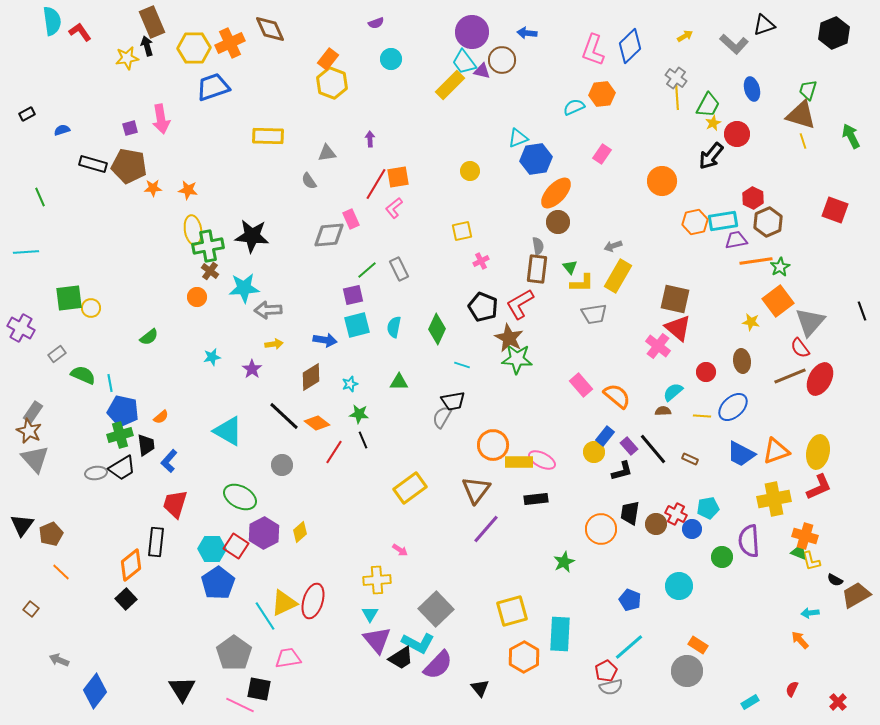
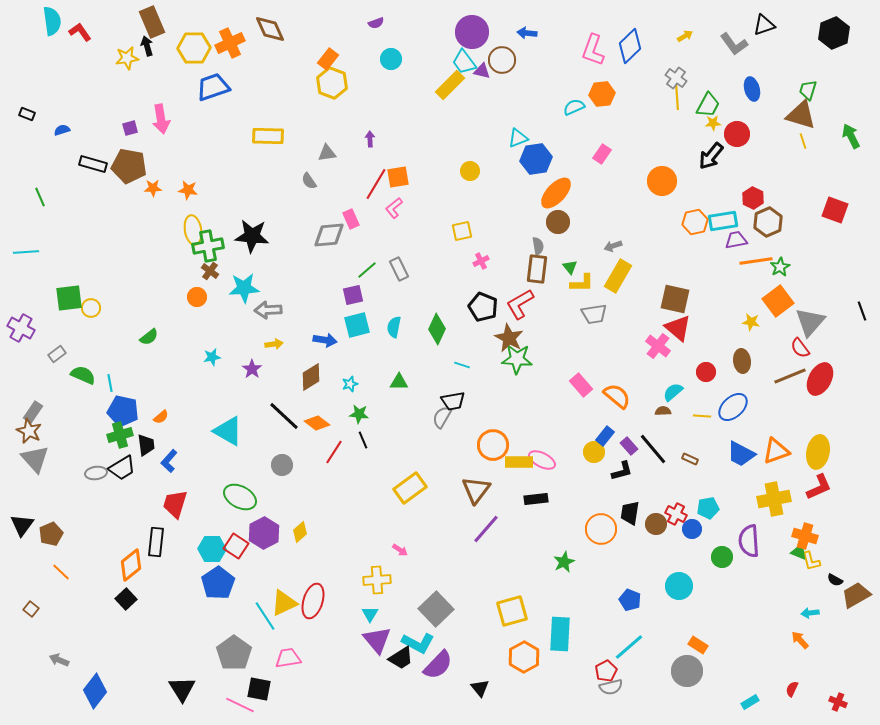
gray L-shape at (734, 44): rotated 12 degrees clockwise
black rectangle at (27, 114): rotated 49 degrees clockwise
yellow star at (713, 123): rotated 21 degrees clockwise
red cross at (838, 702): rotated 24 degrees counterclockwise
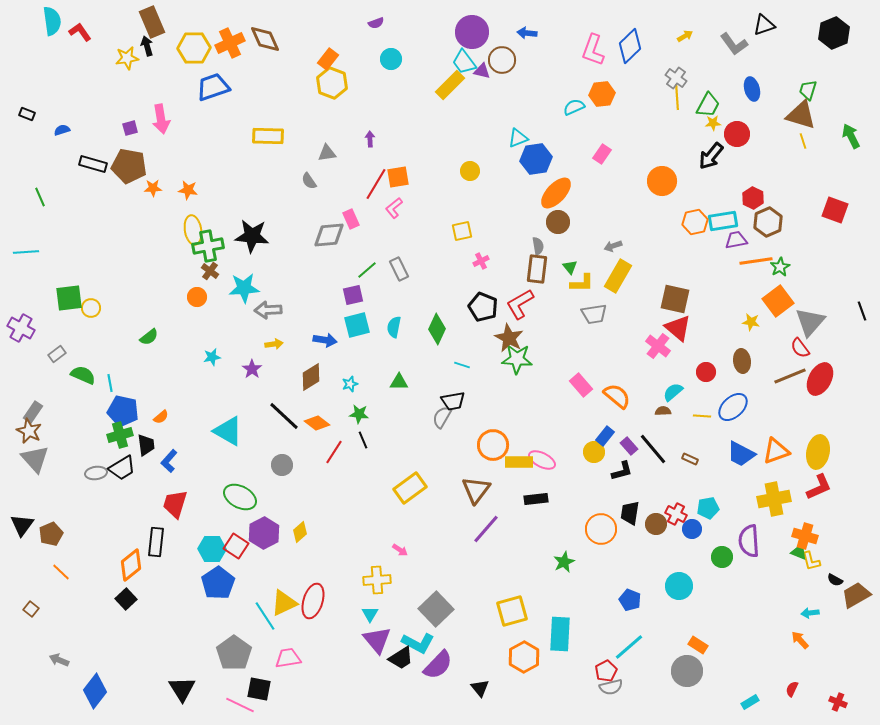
brown diamond at (270, 29): moved 5 px left, 10 px down
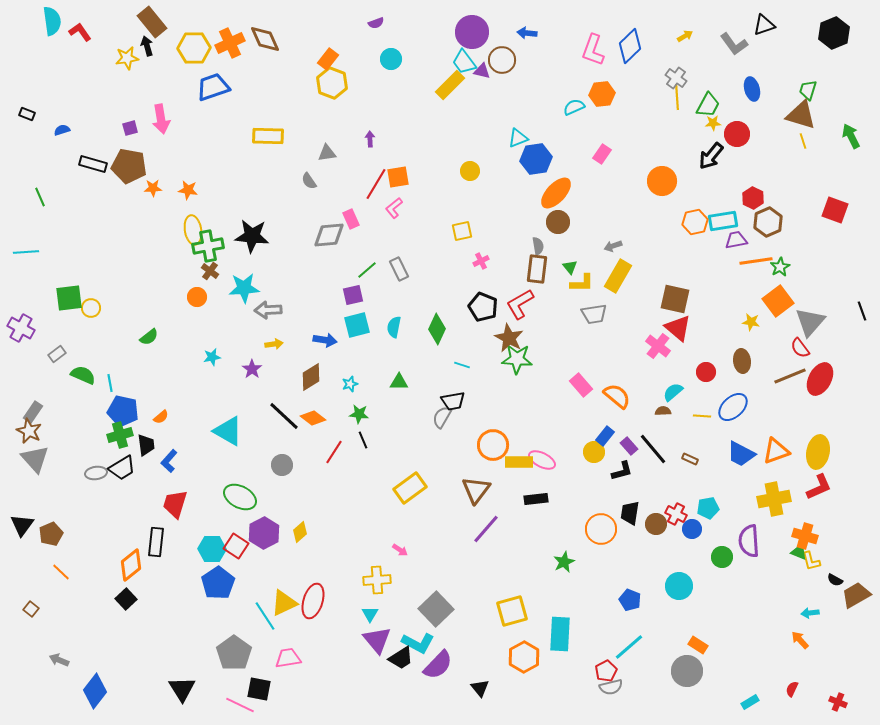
brown rectangle at (152, 22): rotated 16 degrees counterclockwise
orange diamond at (317, 423): moved 4 px left, 5 px up
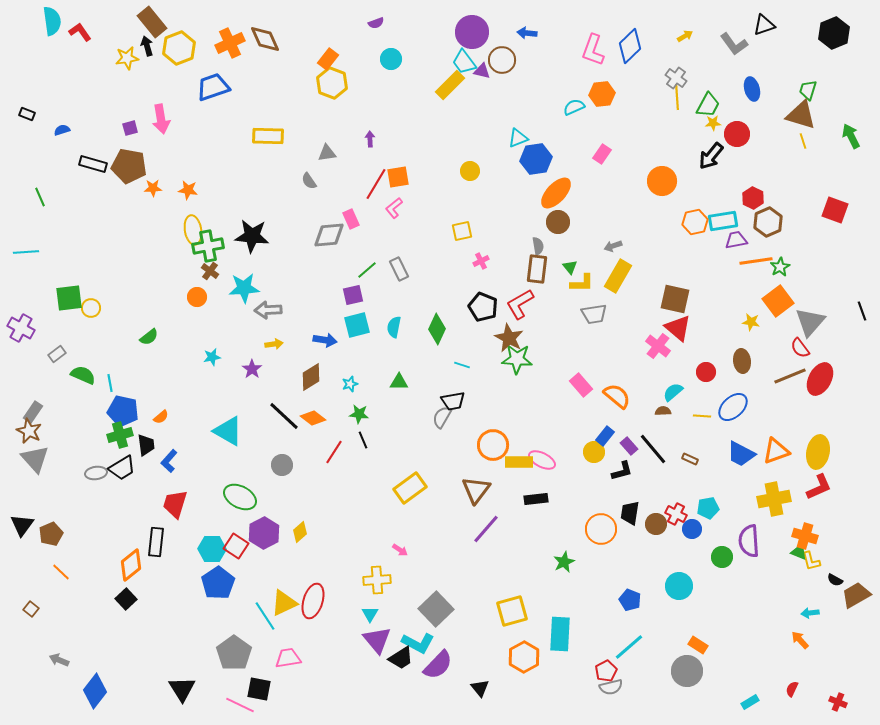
yellow hexagon at (194, 48): moved 15 px left; rotated 20 degrees counterclockwise
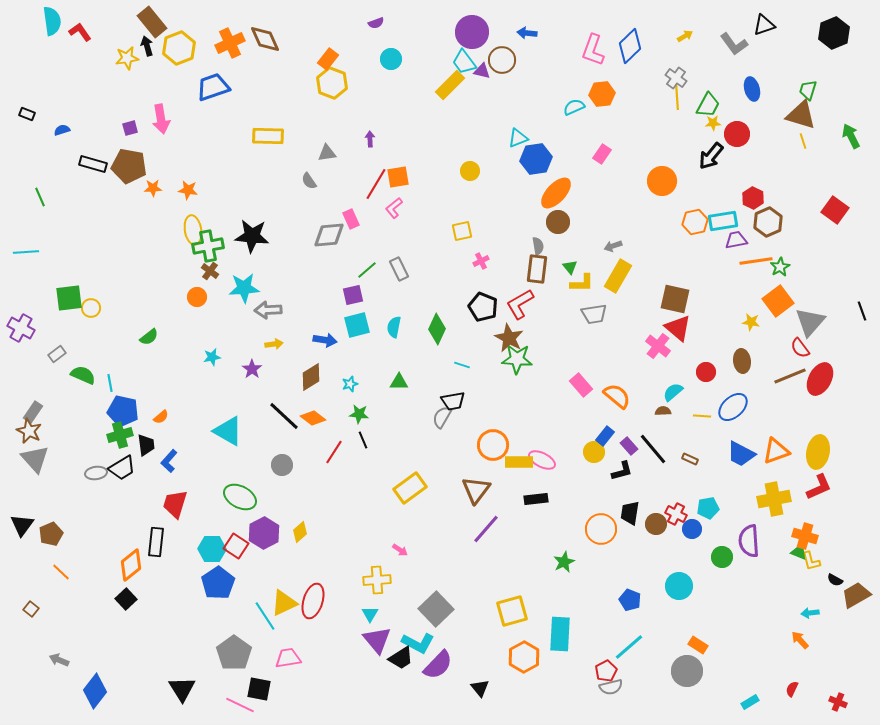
red square at (835, 210): rotated 16 degrees clockwise
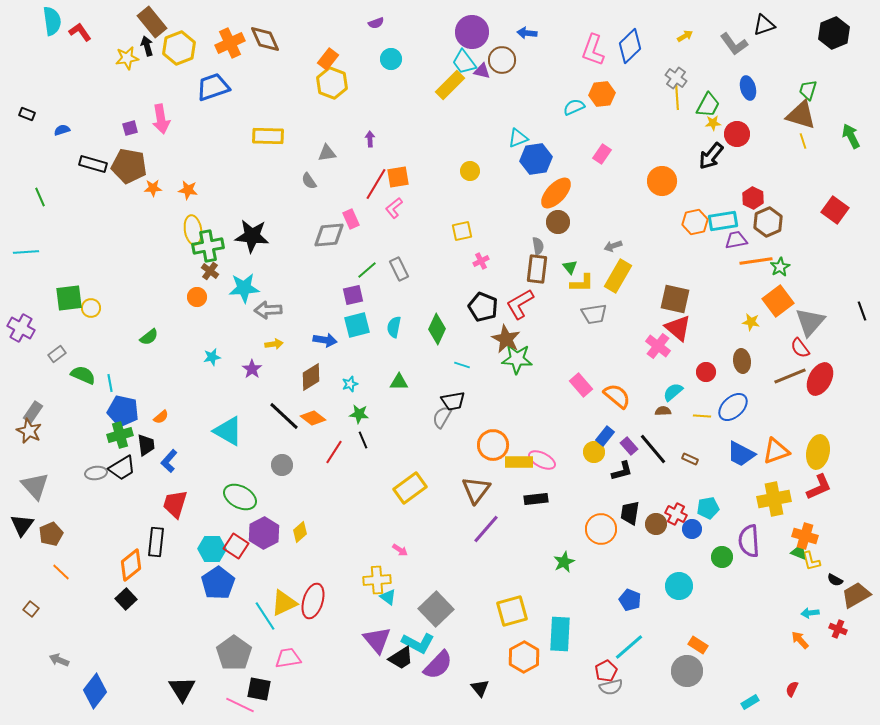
blue ellipse at (752, 89): moved 4 px left, 1 px up
brown star at (509, 338): moved 3 px left, 1 px down
gray triangle at (35, 459): moved 27 px down
cyan triangle at (370, 614): moved 18 px right, 17 px up; rotated 24 degrees counterclockwise
red cross at (838, 702): moved 73 px up
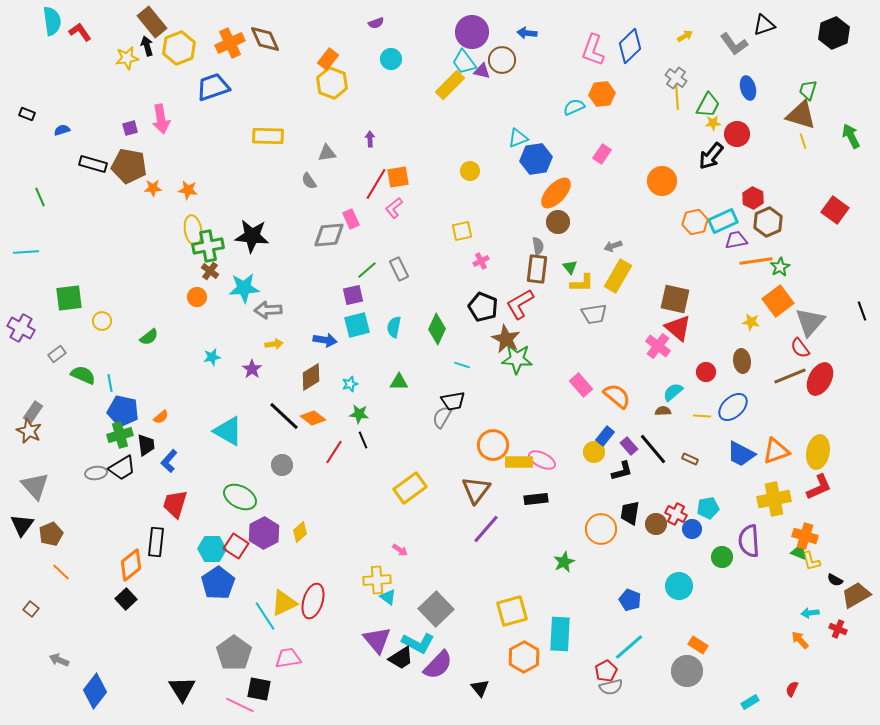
cyan rectangle at (723, 221): rotated 16 degrees counterclockwise
yellow circle at (91, 308): moved 11 px right, 13 px down
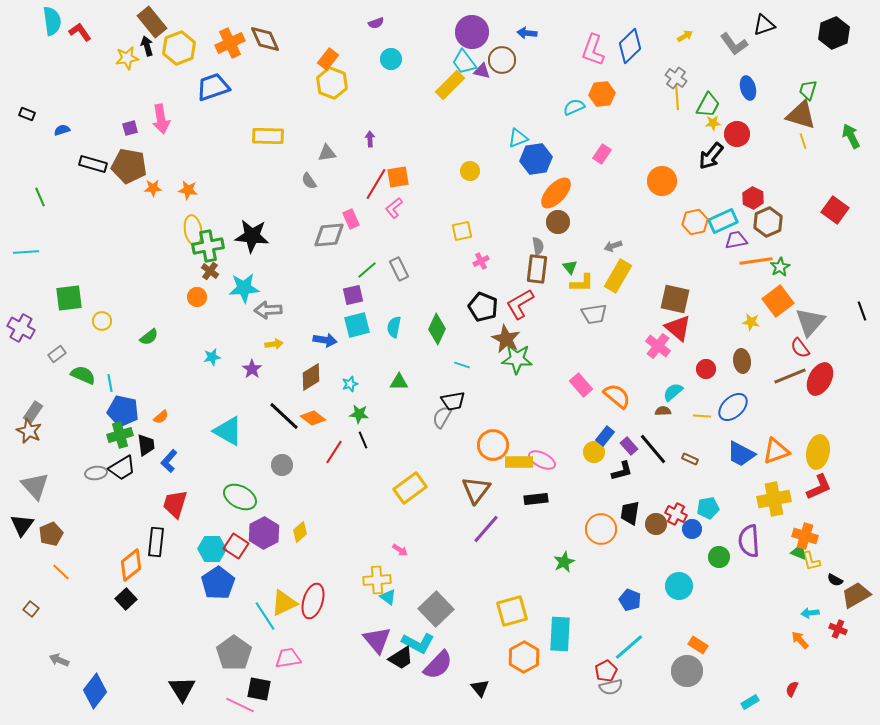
red circle at (706, 372): moved 3 px up
green circle at (722, 557): moved 3 px left
